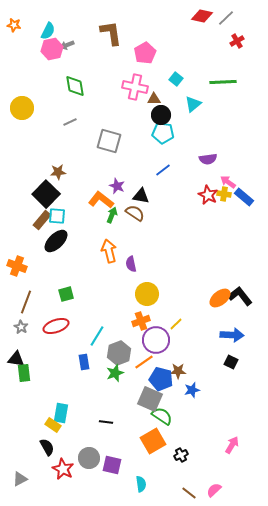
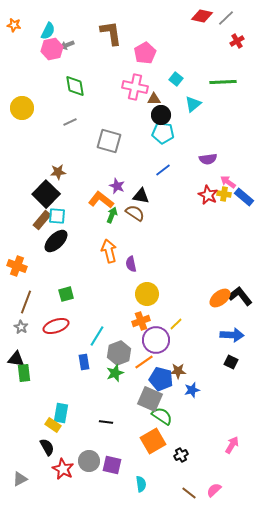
gray circle at (89, 458): moved 3 px down
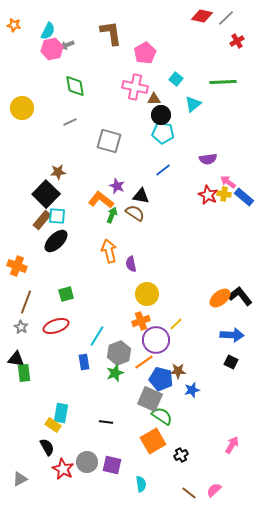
gray circle at (89, 461): moved 2 px left, 1 px down
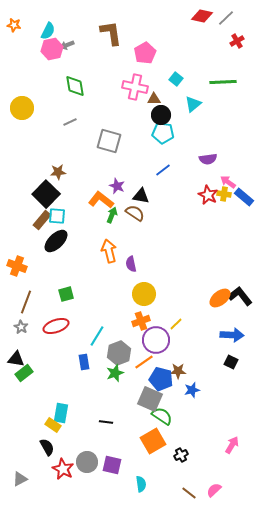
yellow circle at (147, 294): moved 3 px left
green rectangle at (24, 373): rotated 60 degrees clockwise
